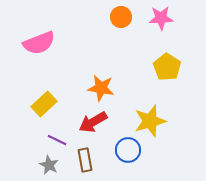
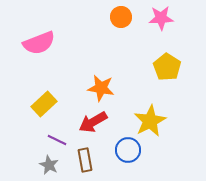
yellow star: rotated 12 degrees counterclockwise
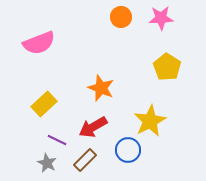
orange star: rotated 12 degrees clockwise
red arrow: moved 5 px down
brown rectangle: rotated 55 degrees clockwise
gray star: moved 2 px left, 2 px up
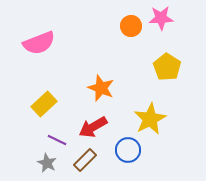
orange circle: moved 10 px right, 9 px down
yellow star: moved 2 px up
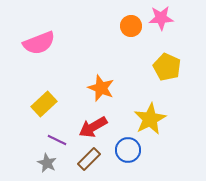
yellow pentagon: rotated 8 degrees counterclockwise
brown rectangle: moved 4 px right, 1 px up
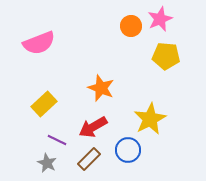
pink star: moved 1 px left, 1 px down; rotated 20 degrees counterclockwise
yellow pentagon: moved 1 px left, 11 px up; rotated 20 degrees counterclockwise
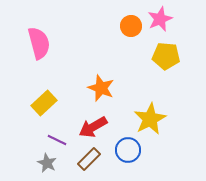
pink semicircle: rotated 84 degrees counterclockwise
yellow rectangle: moved 1 px up
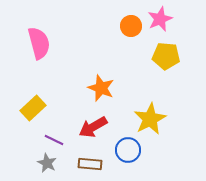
yellow rectangle: moved 11 px left, 5 px down
purple line: moved 3 px left
brown rectangle: moved 1 px right, 5 px down; rotated 50 degrees clockwise
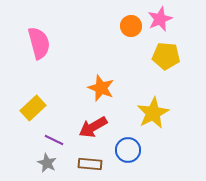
yellow star: moved 3 px right, 6 px up
